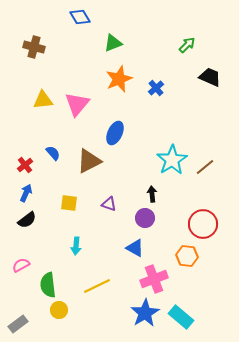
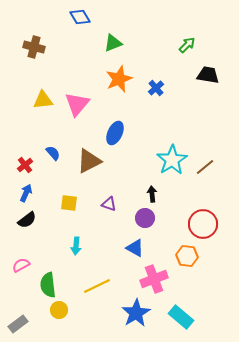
black trapezoid: moved 2 px left, 2 px up; rotated 15 degrees counterclockwise
blue star: moved 9 px left
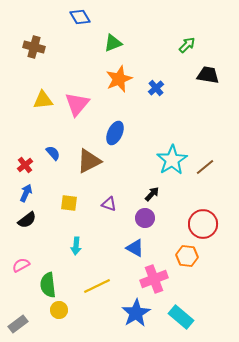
black arrow: rotated 49 degrees clockwise
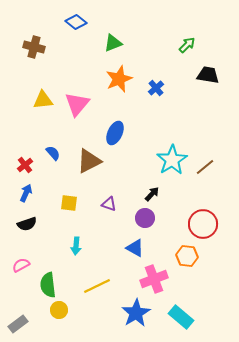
blue diamond: moved 4 px left, 5 px down; rotated 20 degrees counterclockwise
black semicircle: moved 4 px down; rotated 18 degrees clockwise
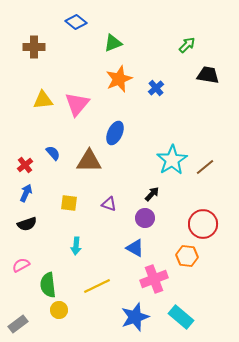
brown cross: rotated 15 degrees counterclockwise
brown triangle: rotated 28 degrees clockwise
blue star: moved 1 px left, 4 px down; rotated 12 degrees clockwise
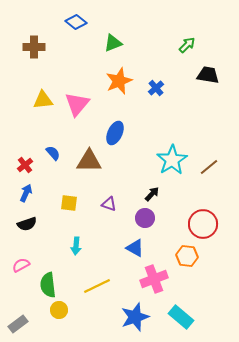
orange star: moved 2 px down
brown line: moved 4 px right
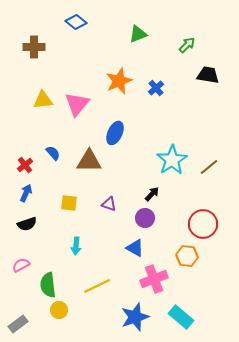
green triangle: moved 25 px right, 9 px up
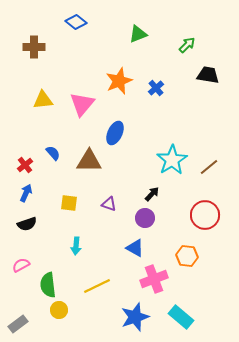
pink triangle: moved 5 px right
red circle: moved 2 px right, 9 px up
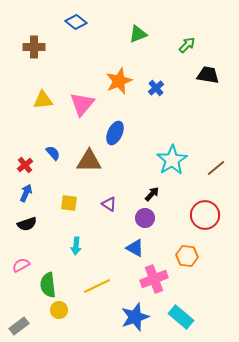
brown line: moved 7 px right, 1 px down
purple triangle: rotated 14 degrees clockwise
gray rectangle: moved 1 px right, 2 px down
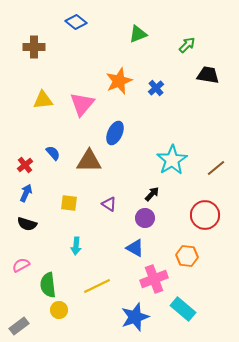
black semicircle: rotated 36 degrees clockwise
cyan rectangle: moved 2 px right, 8 px up
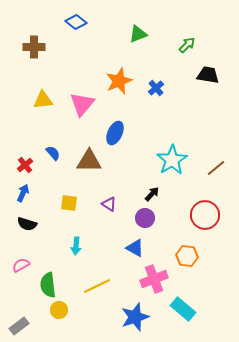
blue arrow: moved 3 px left
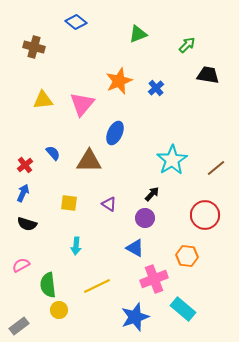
brown cross: rotated 15 degrees clockwise
